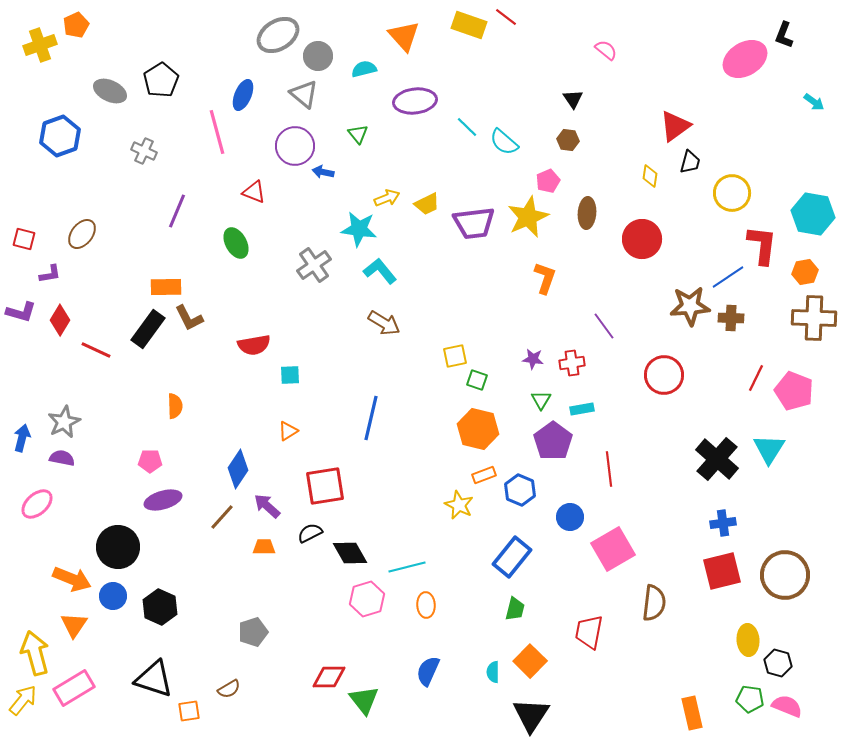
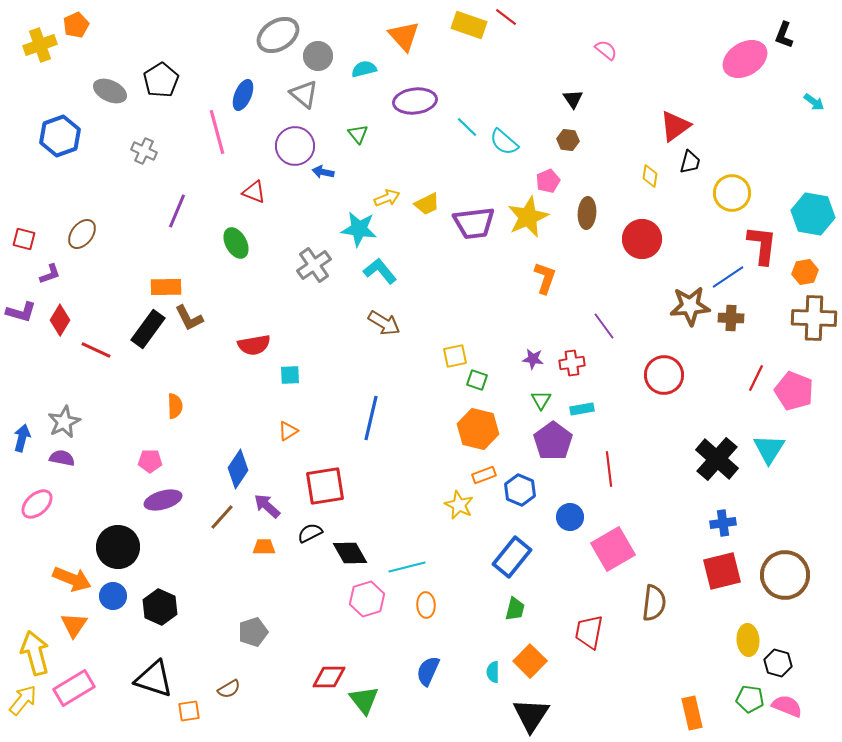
purple L-shape at (50, 274): rotated 10 degrees counterclockwise
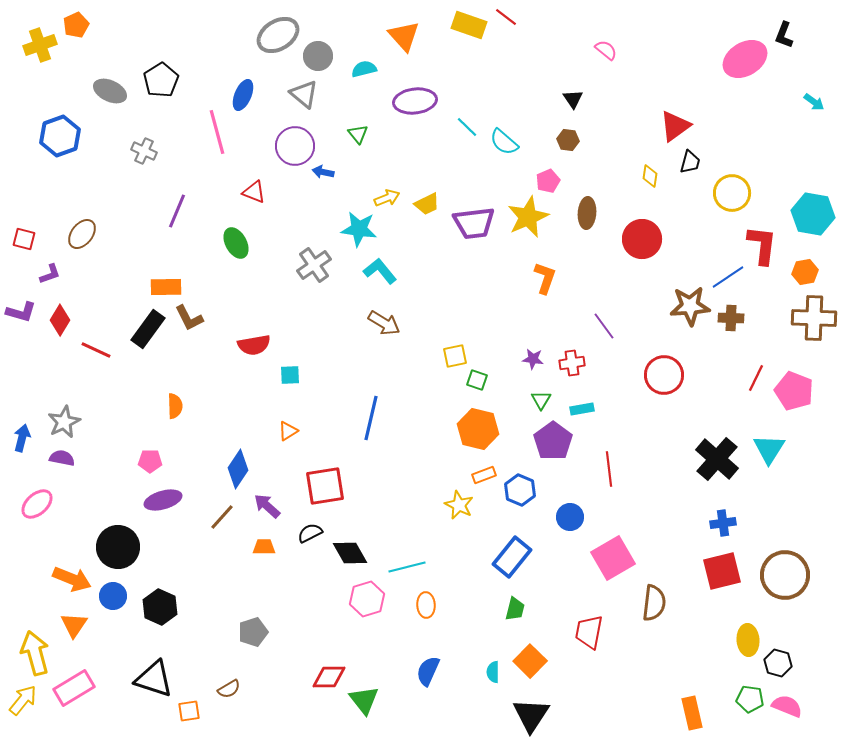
pink square at (613, 549): moved 9 px down
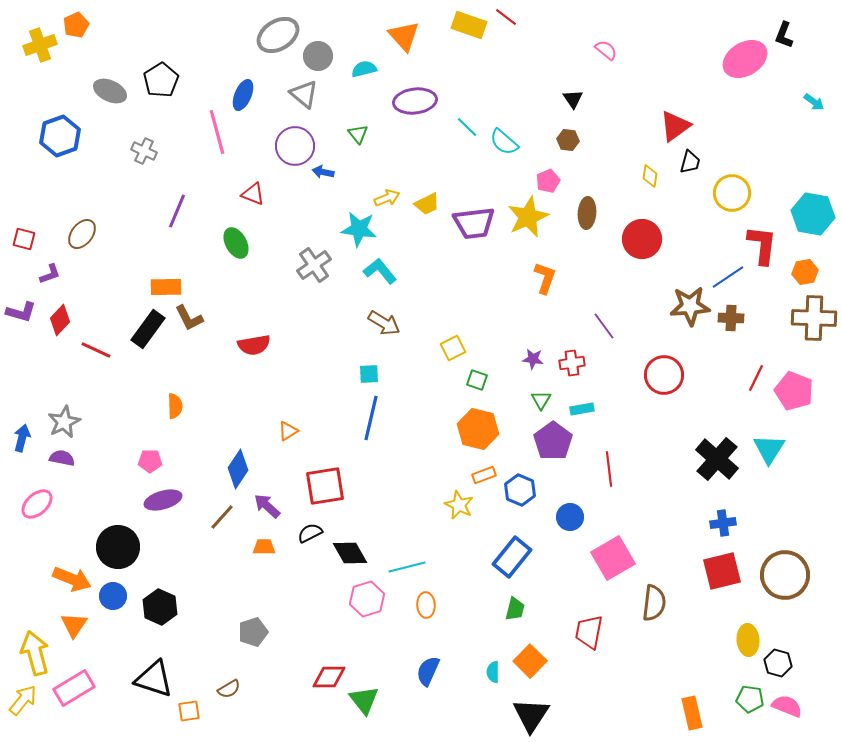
red triangle at (254, 192): moved 1 px left, 2 px down
red diamond at (60, 320): rotated 12 degrees clockwise
yellow square at (455, 356): moved 2 px left, 8 px up; rotated 15 degrees counterclockwise
cyan square at (290, 375): moved 79 px right, 1 px up
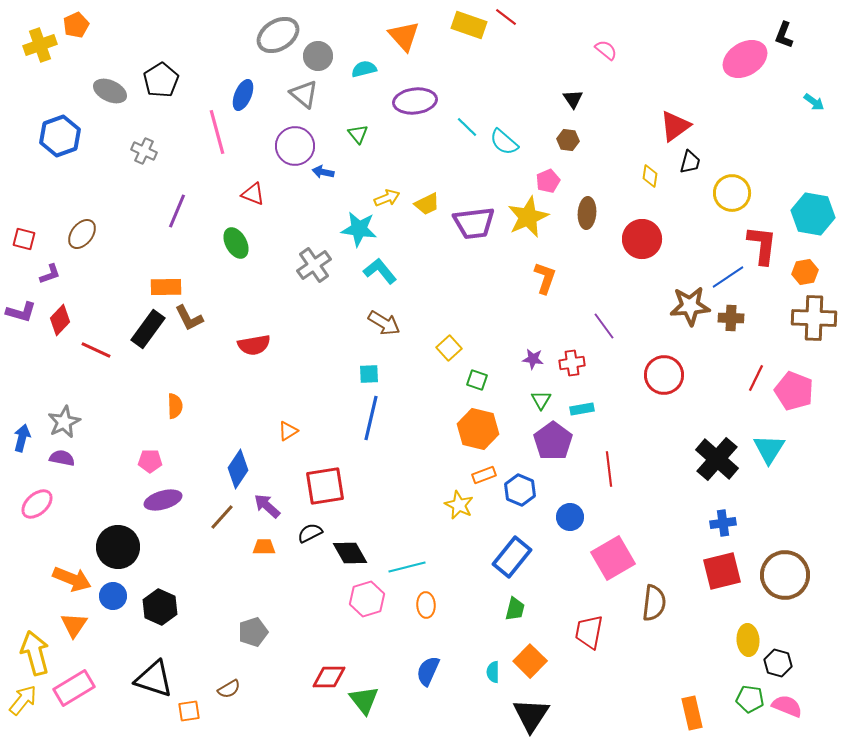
yellow square at (453, 348): moved 4 px left; rotated 15 degrees counterclockwise
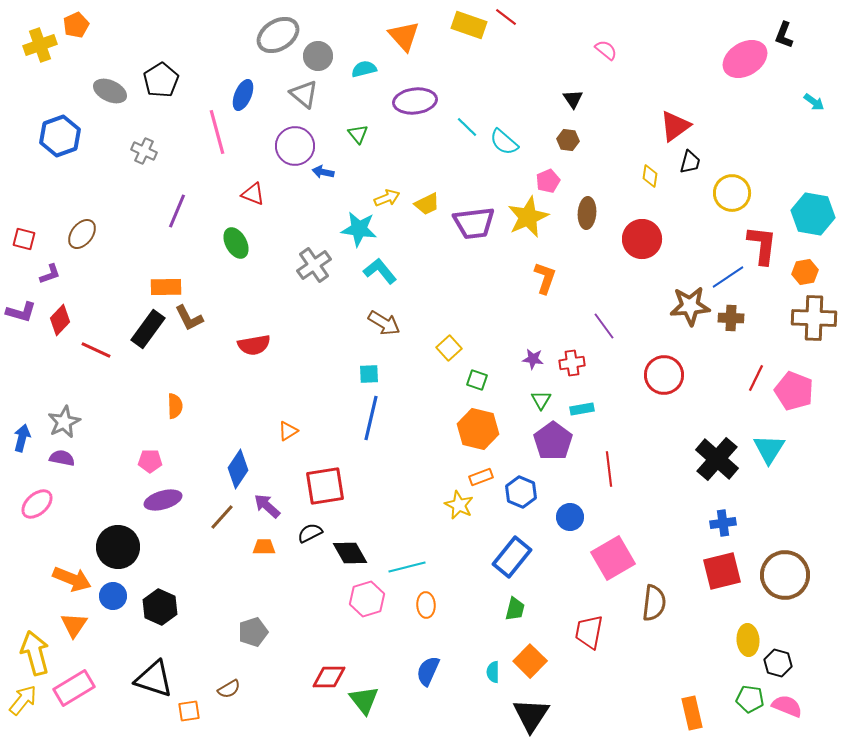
orange rectangle at (484, 475): moved 3 px left, 2 px down
blue hexagon at (520, 490): moved 1 px right, 2 px down
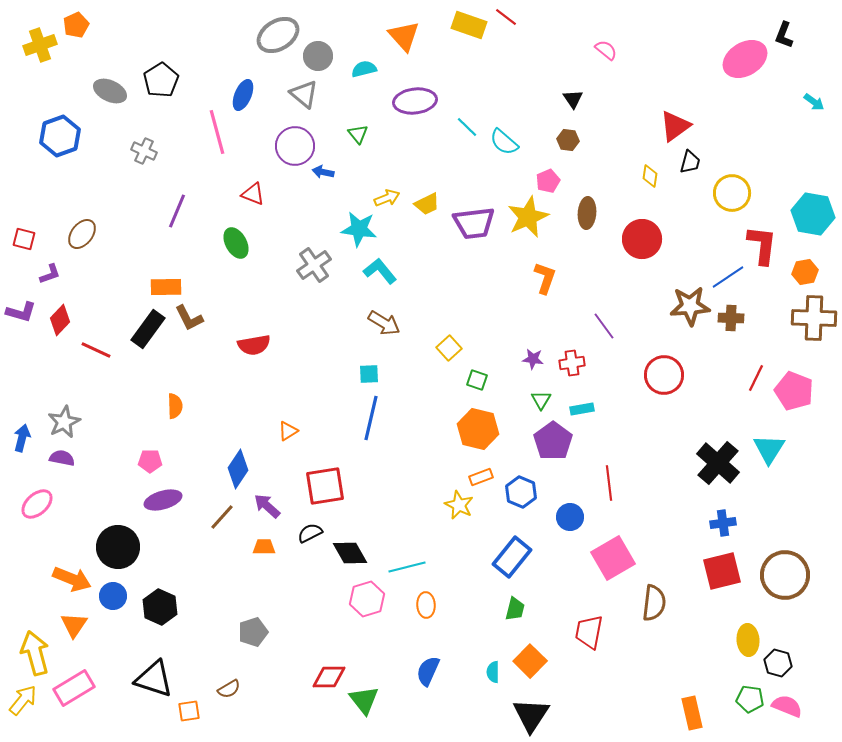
black cross at (717, 459): moved 1 px right, 4 px down
red line at (609, 469): moved 14 px down
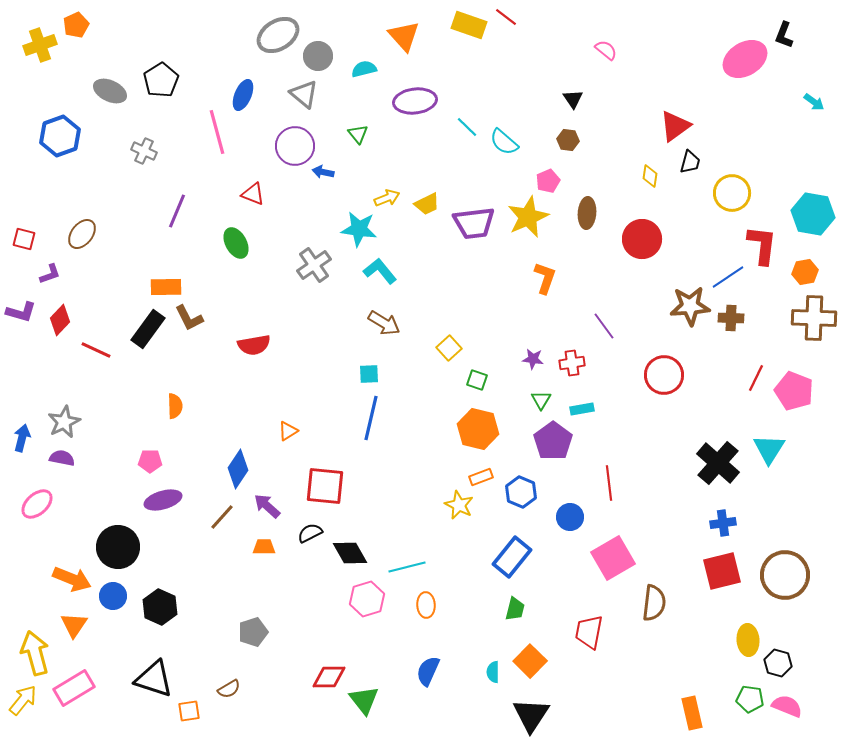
red square at (325, 486): rotated 15 degrees clockwise
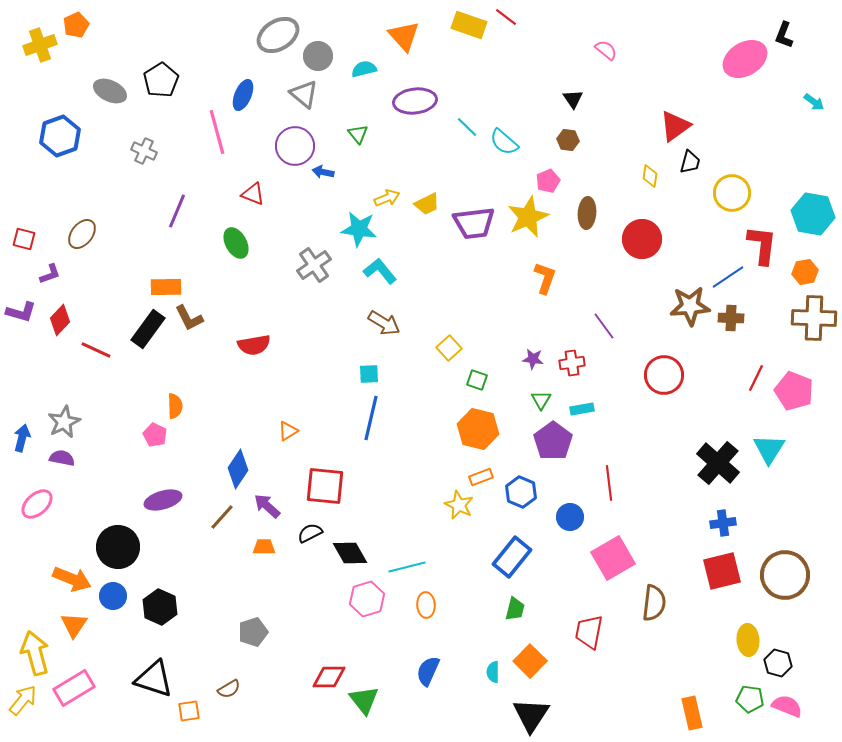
pink pentagon at (150, 461): moved 5 px right, 26 px up; rotated 25 degrees clockwise
